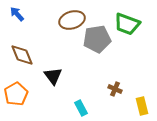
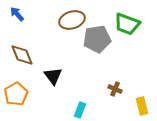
cyan rectangle: moved 1 px left, 2 px down; rotated 49 degrees clockwise
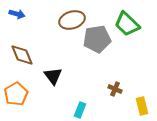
blue arrow: rotated 147 degrees clockwise
green trapezoid: rotated 24 degrees clockwise
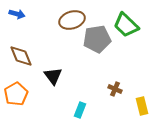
green trapezoid: moved 1 px left, 1 px down
brown diamond: moved 1 px left, 1 px down
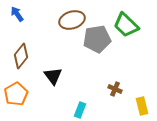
blue arrow: rotated 140 degrees counterclockwise
brown diamond: rotated 60 degrees clockwise
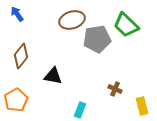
black triangle: rotated 42 degrees counterclockwise
orange pentagon: moved 6 px down
